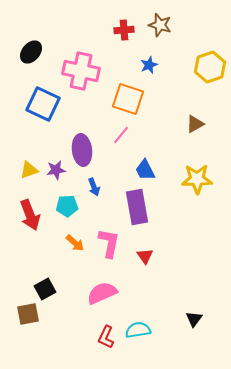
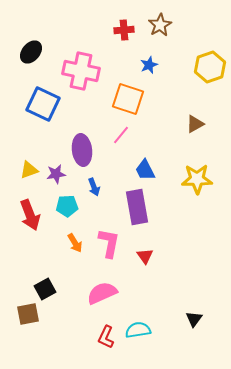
brown star: rotated 25 degrees clockwise
purple star: moved 4 px down
orange arrow: rotated 18 degrees clockwise
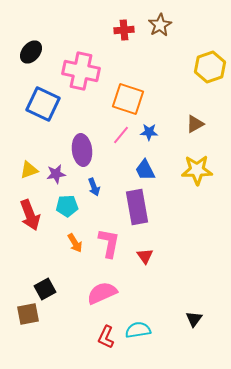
blue star: moved 67 px down; rotated 24 degrees clockwise
yellow star: moved 9 px up
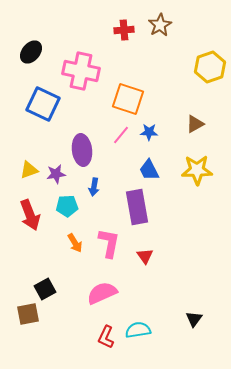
blue trapezoid: moved 4 px right
blue arrow: rotated 30 degrees clockwise
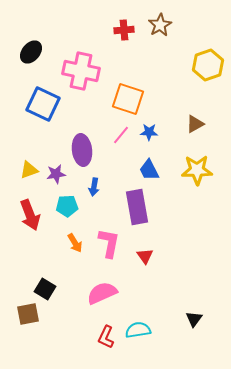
yellow hexagon: moved 2 px left, 2 px up
black square: rotated 30 degrees counterclockwise
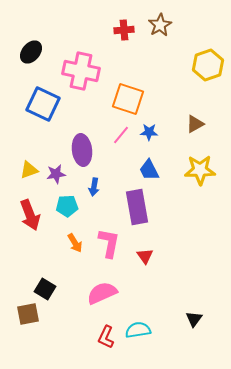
yellow star: moved 3 px right
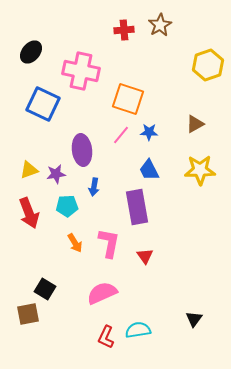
red arrow: moved 1 px left, 2 px up
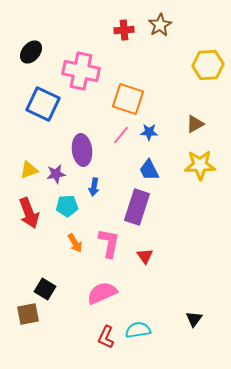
yellow hexagon: rotated 16 degrees clockwise
yellow star: moved 5 px up
purple rectangle: rotated 28 degrees clockwise
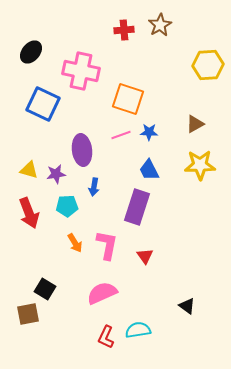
pink line: rotated 30 degrees clockwise
yellow triangle: rotated 36 degrees clockwise
pink L-shape: moved 2 px left, 2 px down
black triangle: moved 7 px left, 13 px up; rotated 30 degrees counterclockwise
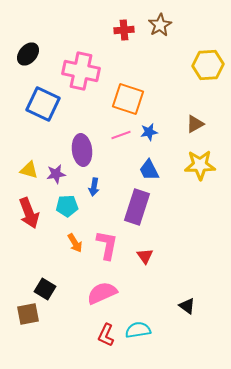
black ellipse: moved 3 px left, 2 px down
blue star: rotated 12 degrees counterclockwise
red L-shape: moved 2 px up
